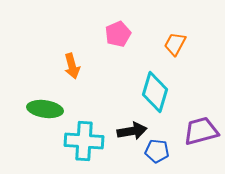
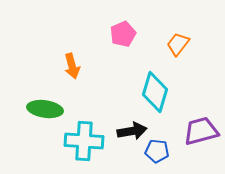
pink pentagon: moved 5 px right
orange trapezoid: moved 3 px right; rotated 10 degrees clockwise
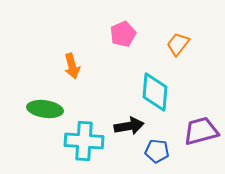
cyan diamond: rotated 12 degrees counterclockwise
black arrow: moved 3 px left, 5 px up
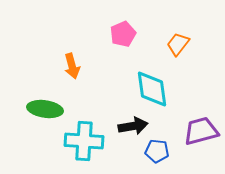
cyan diamond: moved 3 px left, 3 px up; rotated 12 degrees counterclockwise
black arrow: moved 4 px right
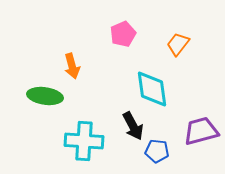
green ellipse: moved 13 px up
black arrow: rotated 72 degrees clockwise
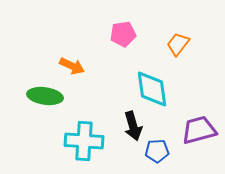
pink pentagon: rotated 15 degrees clockwise
orange arrow: rotated 50 degrees counterclockwise
black arrow: rotated 12 degrees clockwise
purple trapezoid: moved 2 px left, 1 px up
blue pentagon: rotated 10 degrees counterclockwise
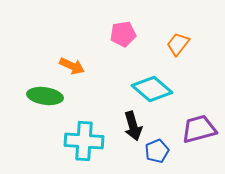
cyan diamond: rotated 42 degrees counterclockwise
purple trapezoid: moved 1 px up
blue pentagon: rotated 20 degrees counterclockwise
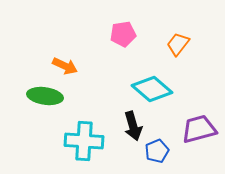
orange arrow: moved 7 px left
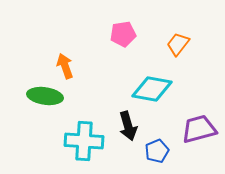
orange arrow: rotated 135 degrees counterclockwise
cyan diamond: rotated 30 degrees counterclockwise
black arrow: moved 5 px left
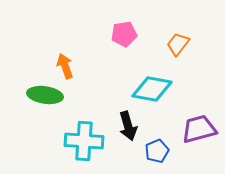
pink pentagon: moved 1 px right
green ellipse: moved 1 px up
